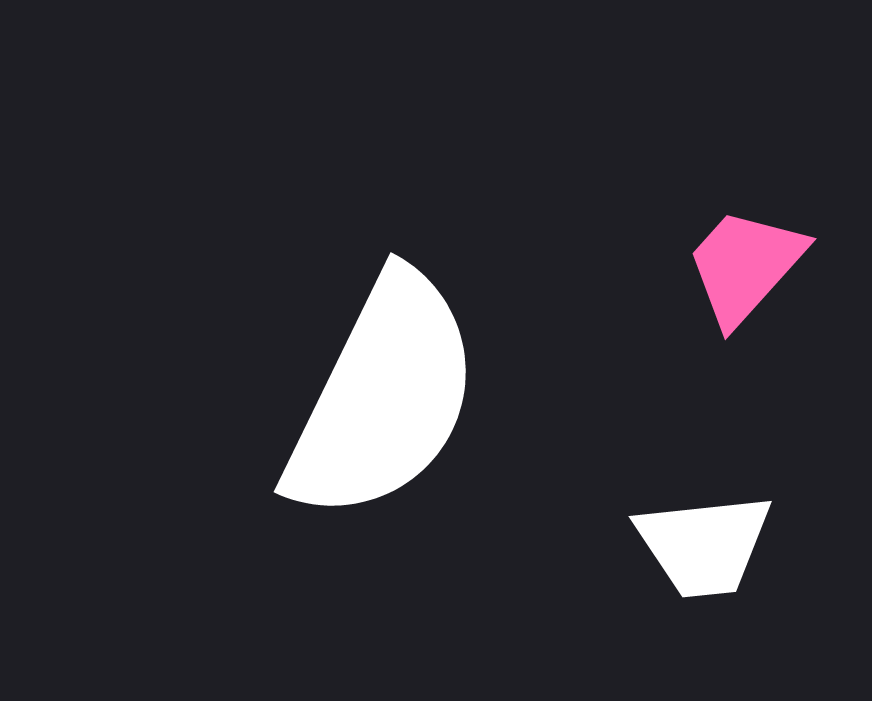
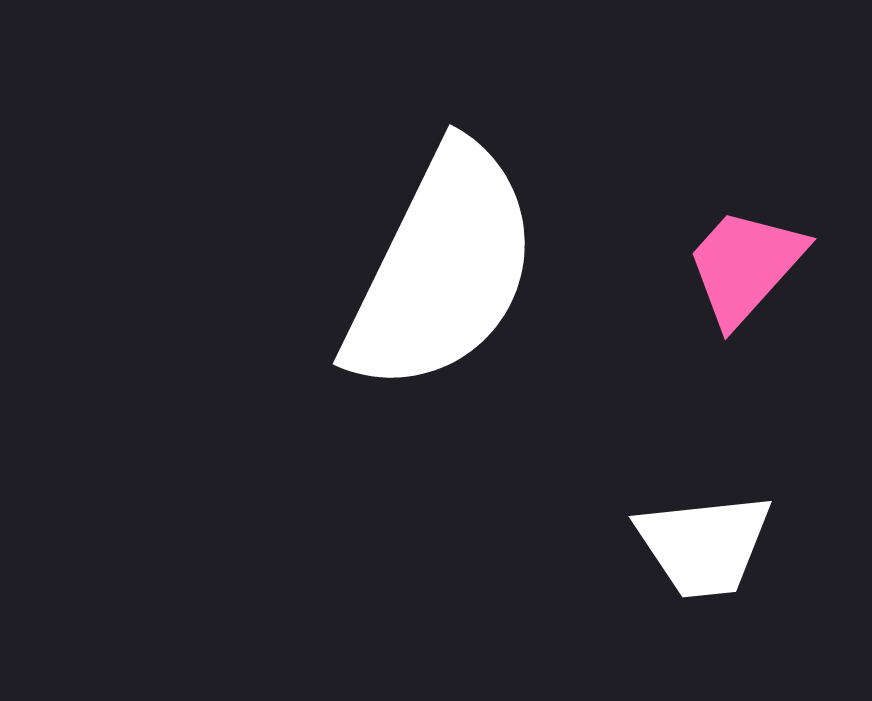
white semicircle: moved 59 px right, 128 px up
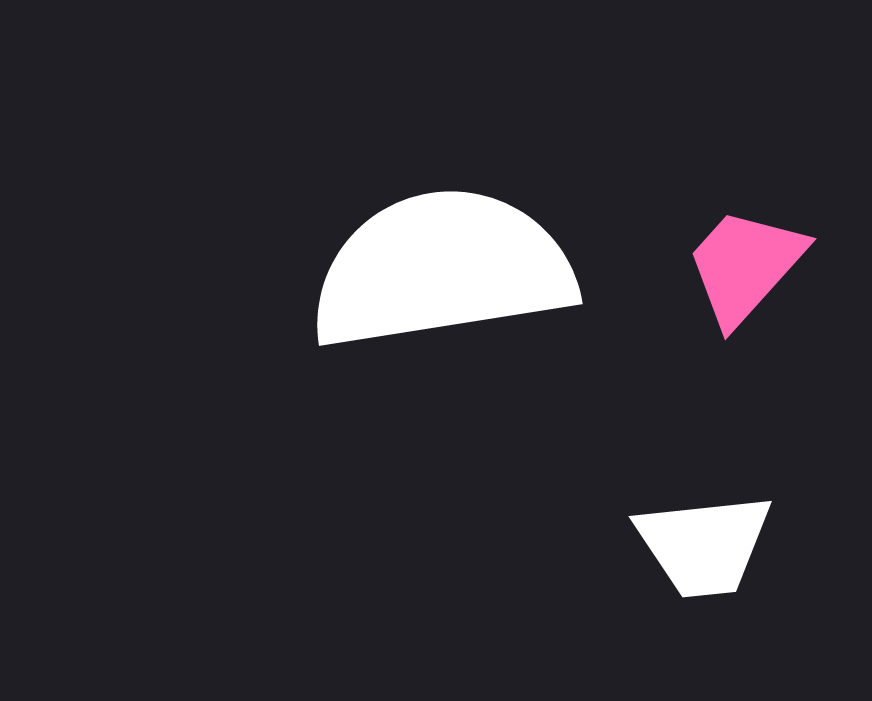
white semicircle: rotated 125 degrees counterclockwise
